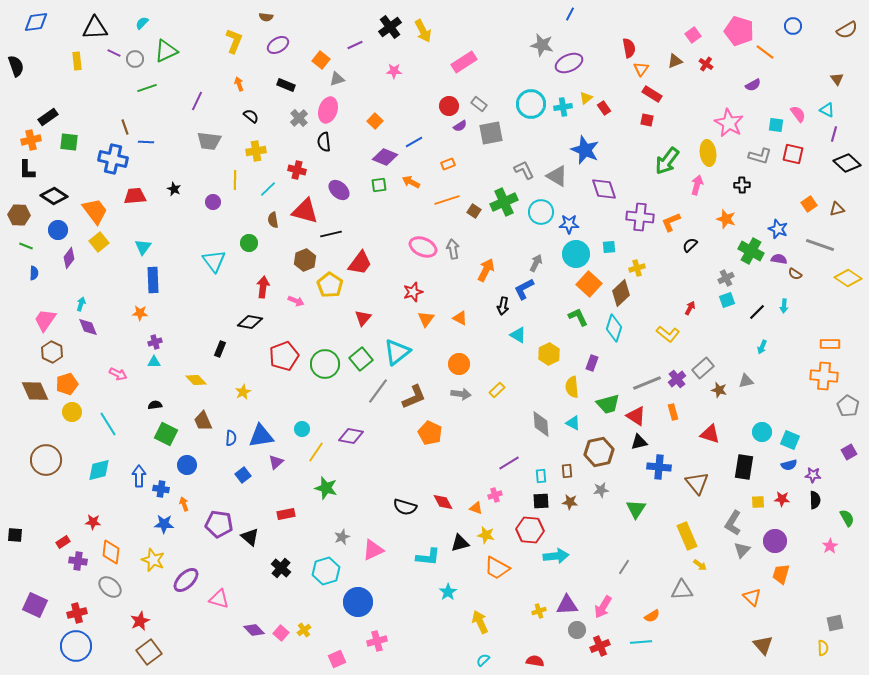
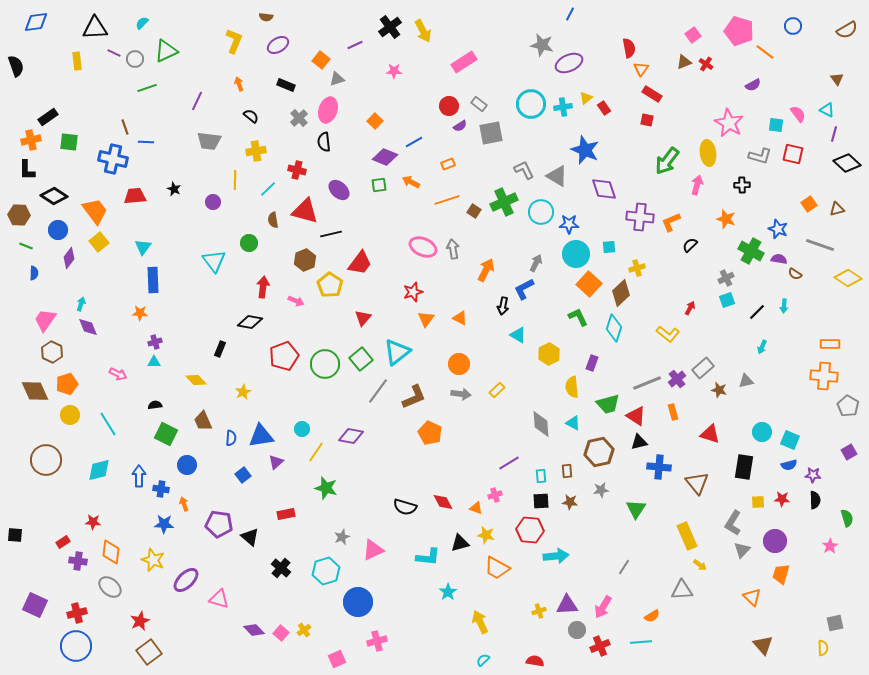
brown triangle at (675, 61): moved 9 px right, 1 px down
yellow circle at (72, 412): moved 2 px left, 3 px down
green semicircle at (847, 518): rotated 12 degrees clockwise
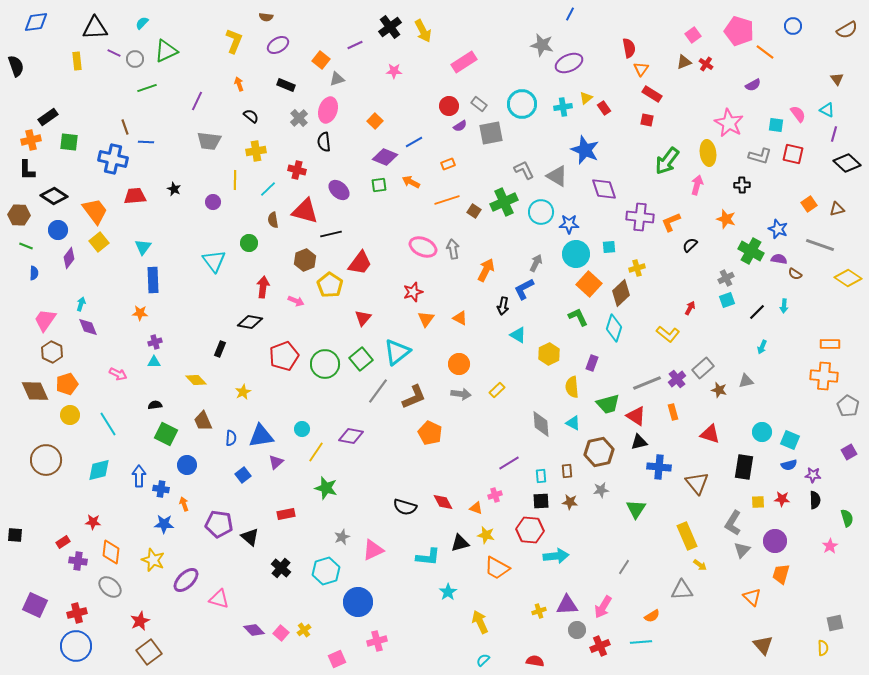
cyan circle at (531, 104): moved 9 px left
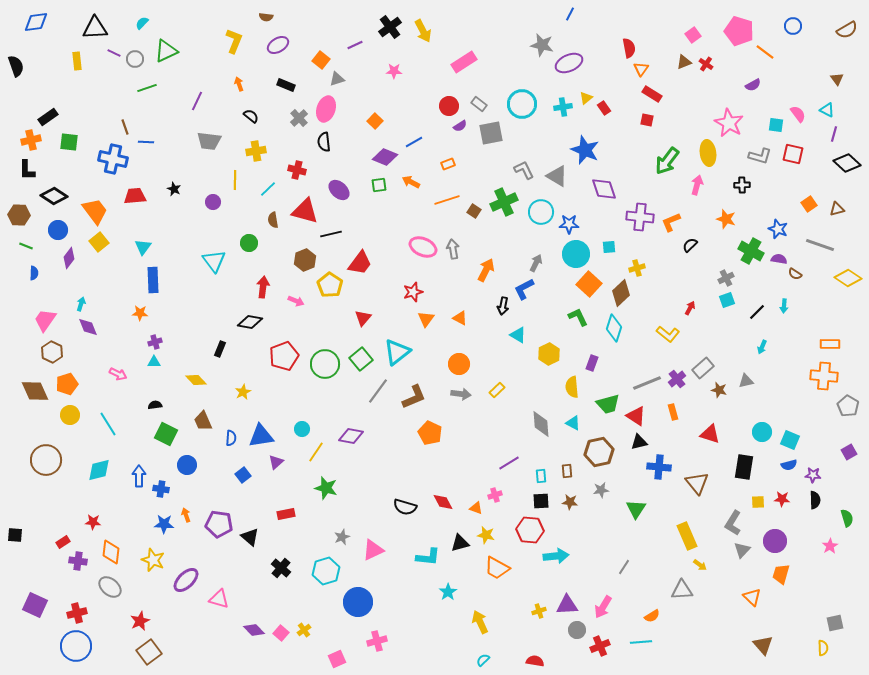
pink ellipse at (328, 110): moved 2 px left, 1 px up
orange arrow at (184, 504): moved 2 px right, 11 px down
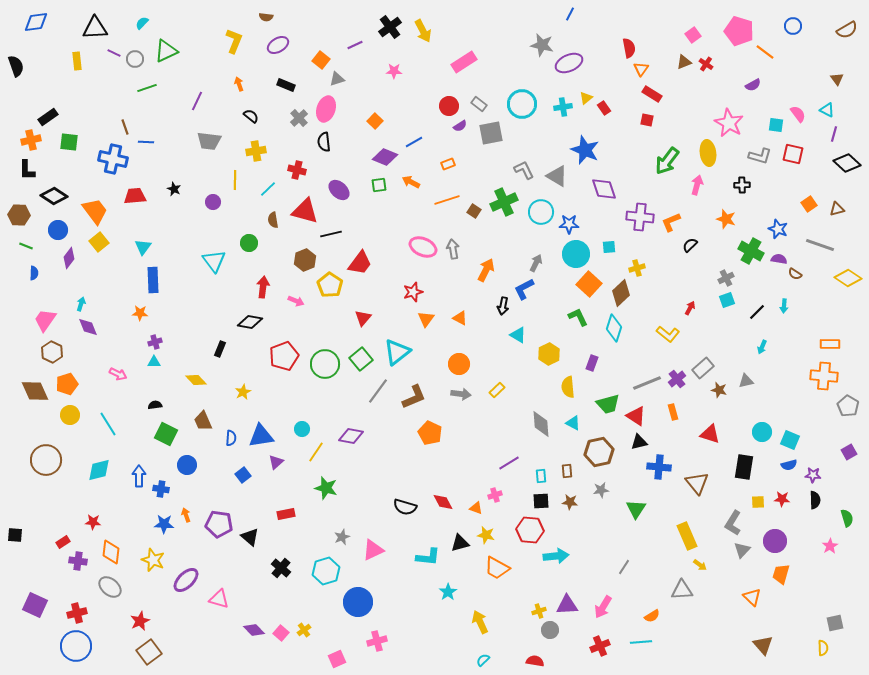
yellow semicircle at (572, 387): moved 4 px left
gray circle at (577, 630): moved 27 px left
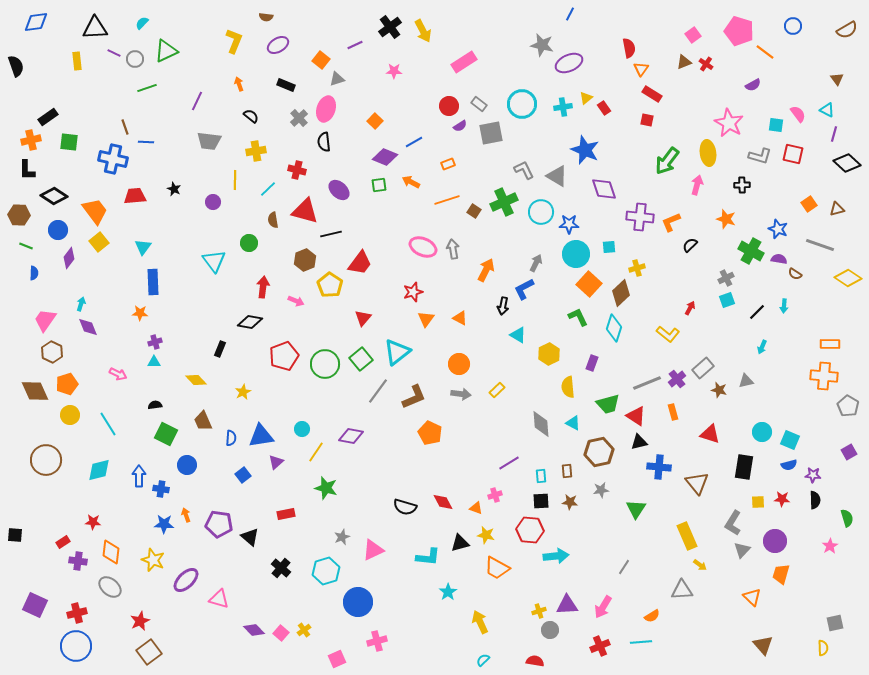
blue rectangle at (153, 280): moved 2 px down
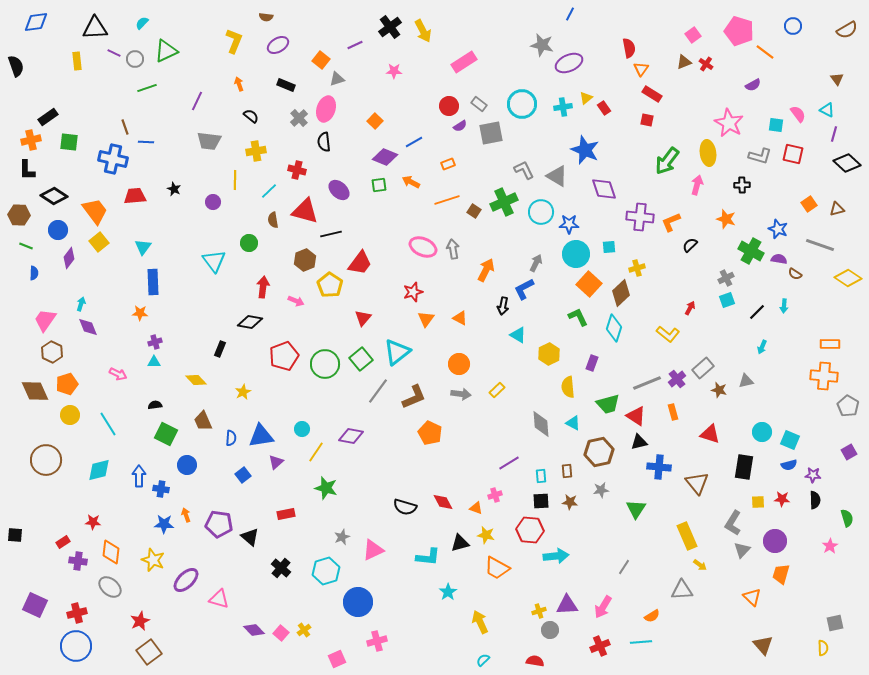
cyan line at (268, 189): moved 1 px right, 2 px down
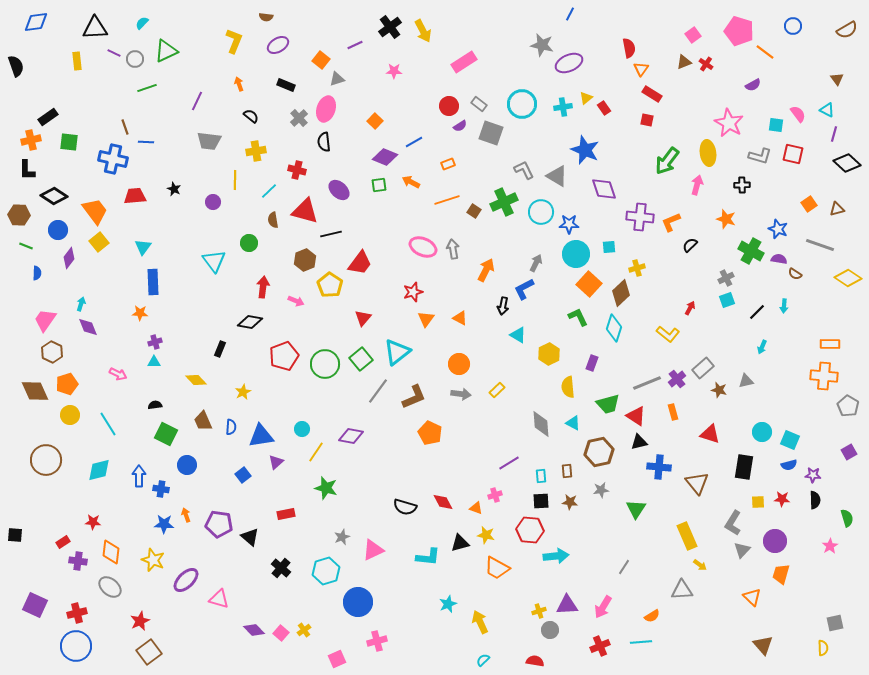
gray square at (491, 133): rotated 30 degrees clockwise
blue semicircle at (34, 273): moved 3 px right
blue semicircle at (231, 438): moved 11 px up
cyan star at (448, 592): moved 12 px down; rotated 12 degrees clockwise
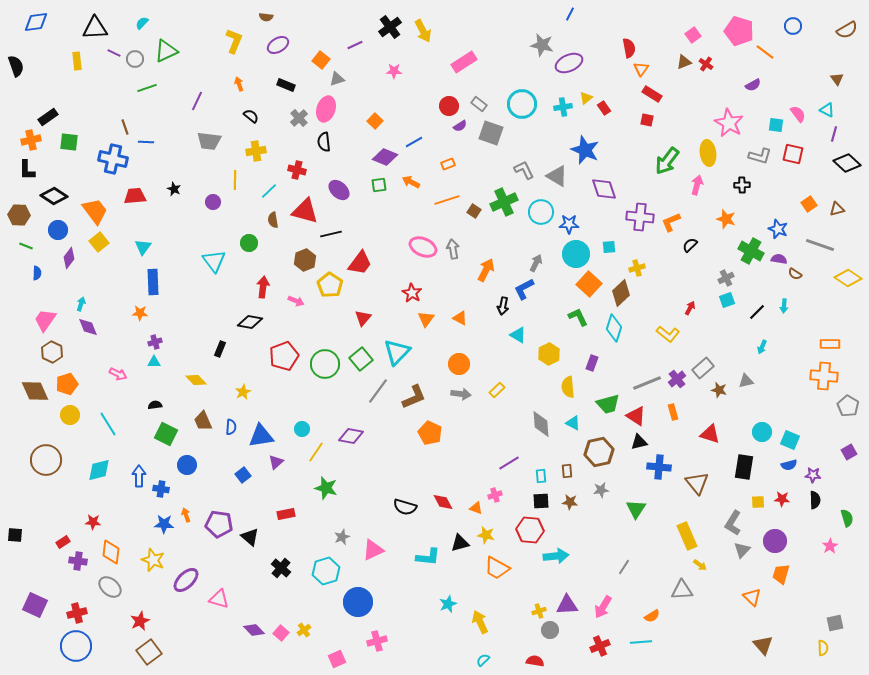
red star at (413, 292): moved 1 px left, 1 px down; rotated 24 degrees counterclockwise
cyan triangle at (397, 352): rotated 8 degrees counterclockwise
